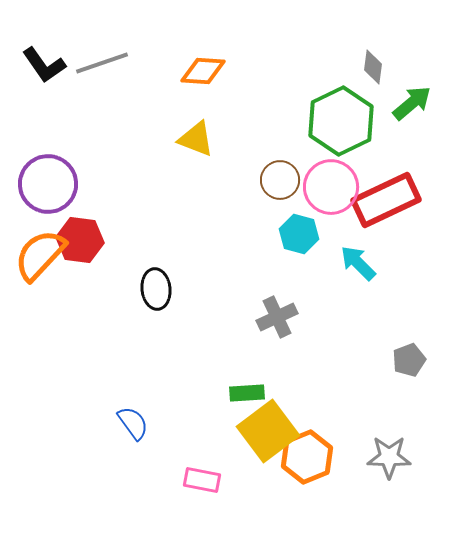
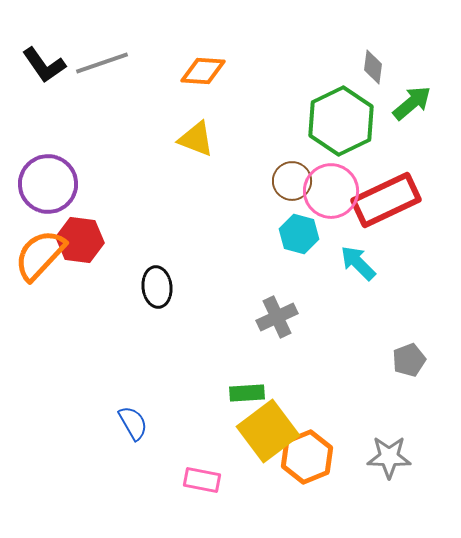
brown circle: moved 12 px right, 1 px down
pink circle: moved 4 px down
black ellipse: moved 1 px right, 2 px up
blue semicircle: rotated 6 degrees clockwise
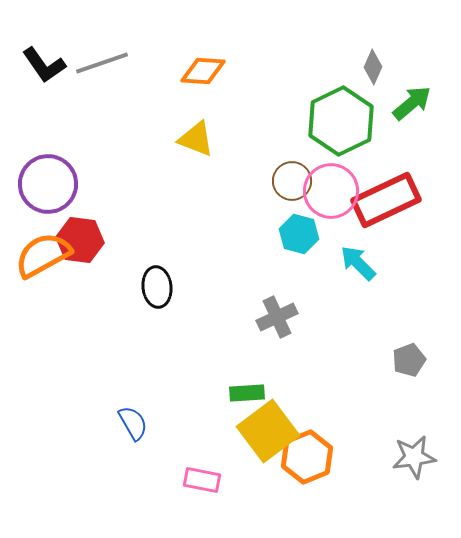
gray diamond: rotated 16 degrees clockwise
orange semicircle: moved 3 px right; rotated 18 degrees clockwise
gray star: moved 25 px right; rotated 9 degrees counterclockwise
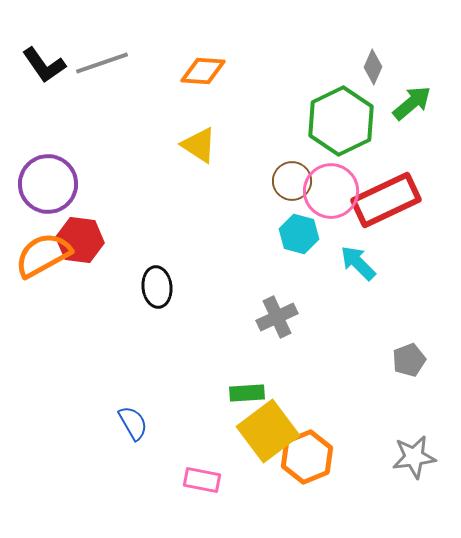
yellow triangle: moved 3 px right, 6 px down; rotated 12 degrees clockwise
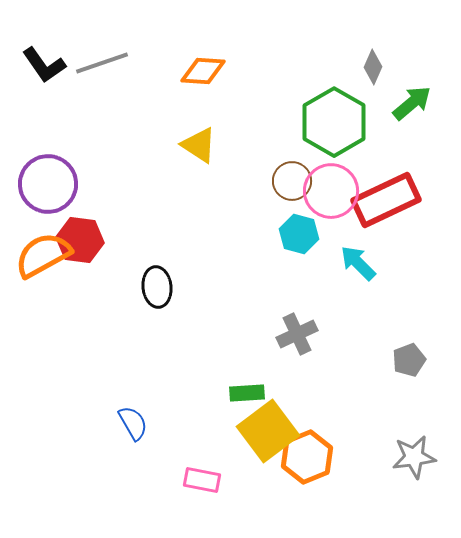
green hexagon: moved 7 px left, 1 px down; rotated 4 degrees counterclockwise
gray cross: moved 20 px right, 17 px down
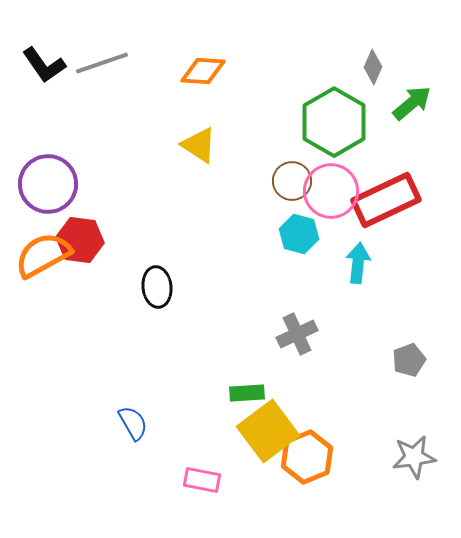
cyan arrow: rotated 51 degrees clockwise
